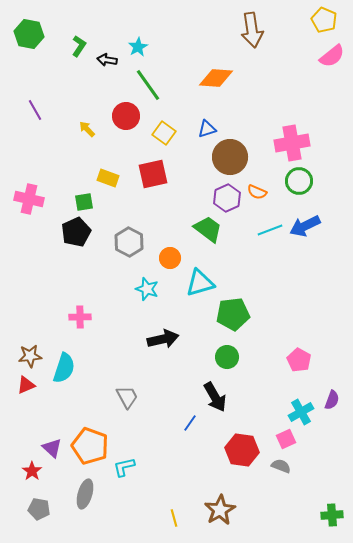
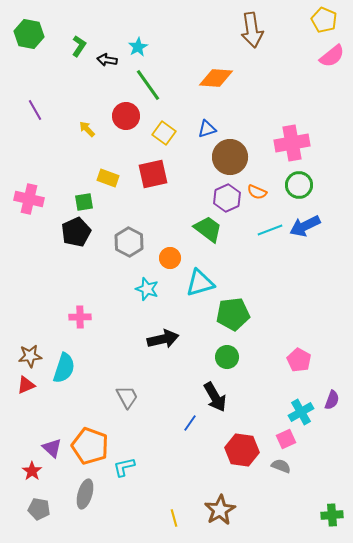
green circle at (299, 181): moved 4 px down
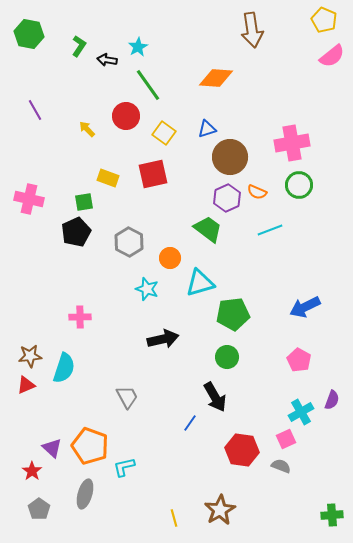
blue arrow at (305, 226): moved 81 px down
gray pentagon at (39, 509): rotated 25 degrees clockwise
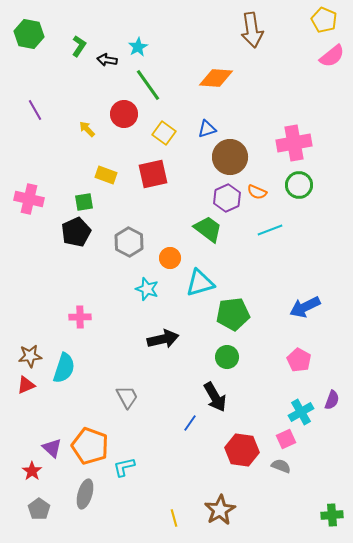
red circle at (126, 116): moved 2 px left, 2 px up
pink cross at (292, 143): moved 2 px right
yellow rectangle at (108, 178): moved 2 px left, 3 px up
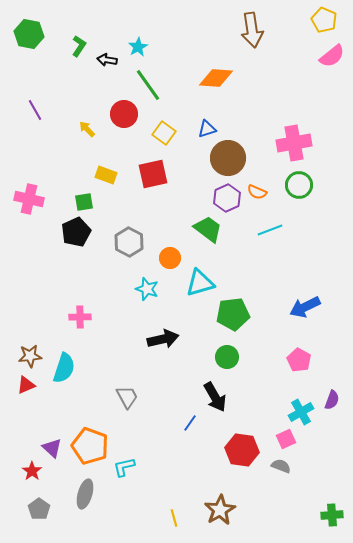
brown circle at (230, 157): moved 2 px left, 1 px down
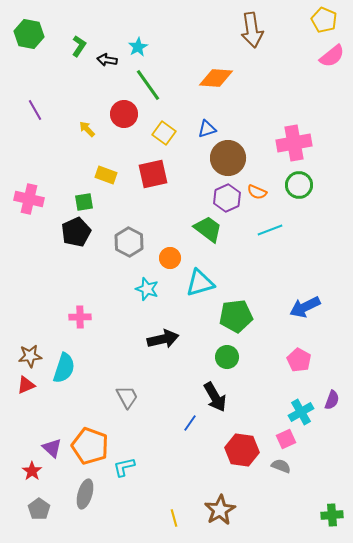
green pentagon at (233, 314): moved 3 px right, 2 px down
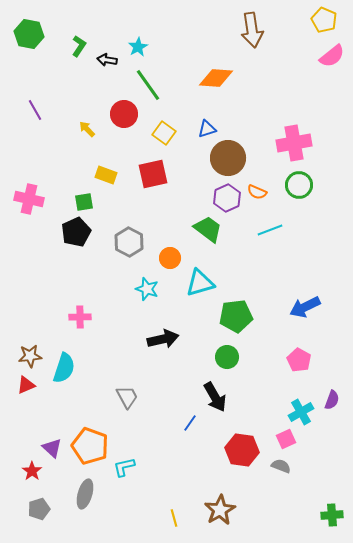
gray pentagon at (39, 509): rotated 20 degrees clockwise
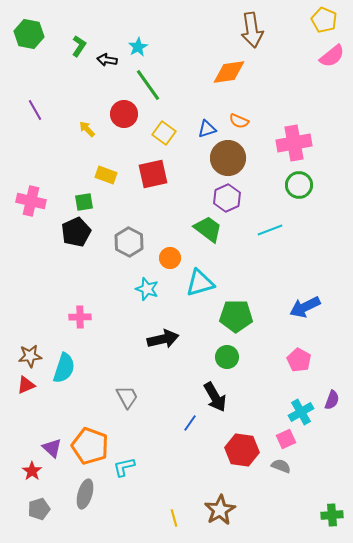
orange diamond at (216, 78): moved 13 px right, 6 px up; rotated 12 degrees counterclockwise
orange semicircle at (257, 192): moved 18 px left, 71 px up
pink cross at (29, 199): moved 2 px right, 2 px down
green pentagon at (236, 316): rotated 8 degrees clockwise
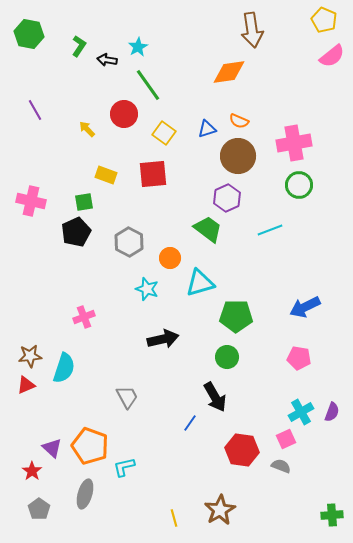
brown circle at (228, 158): moved 10 px right, 2 px up
red square at (153, 174): rotated 8 degrees clockwise
pink cross at (80, 317): moved 4 px right; rotated 20 degrees counterclockwise
pink pentagon at (299, 360): moved 2 px up; rotated 20 degrees counterclockwise
purple semicircle at (332, 400): moved 12 px down
gray pentagon at (39, 509): rotated 20 degrees counterclockwise
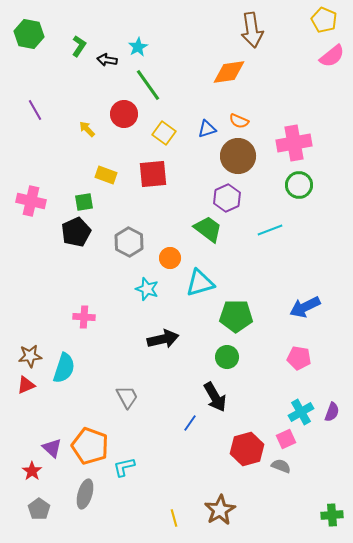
pink cross at (84, 317): rotated 25 degrees clockwise
red hexagon at (242, 450): moved 5 px right, 1 px up; rotated 24 degrees counterclockwise
